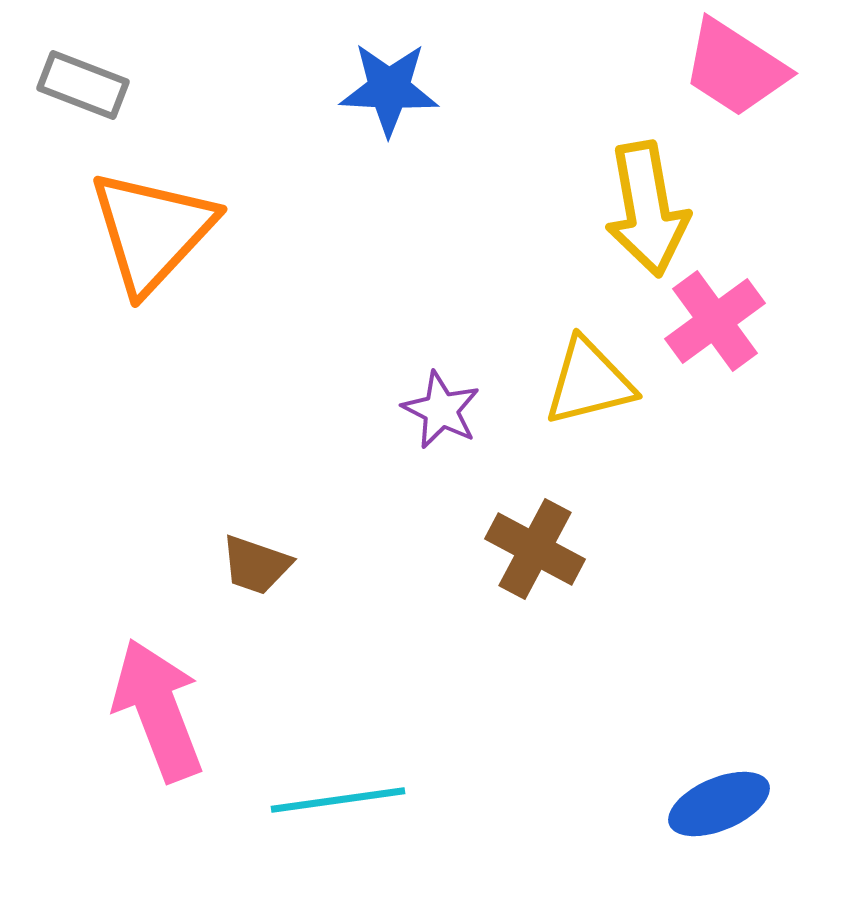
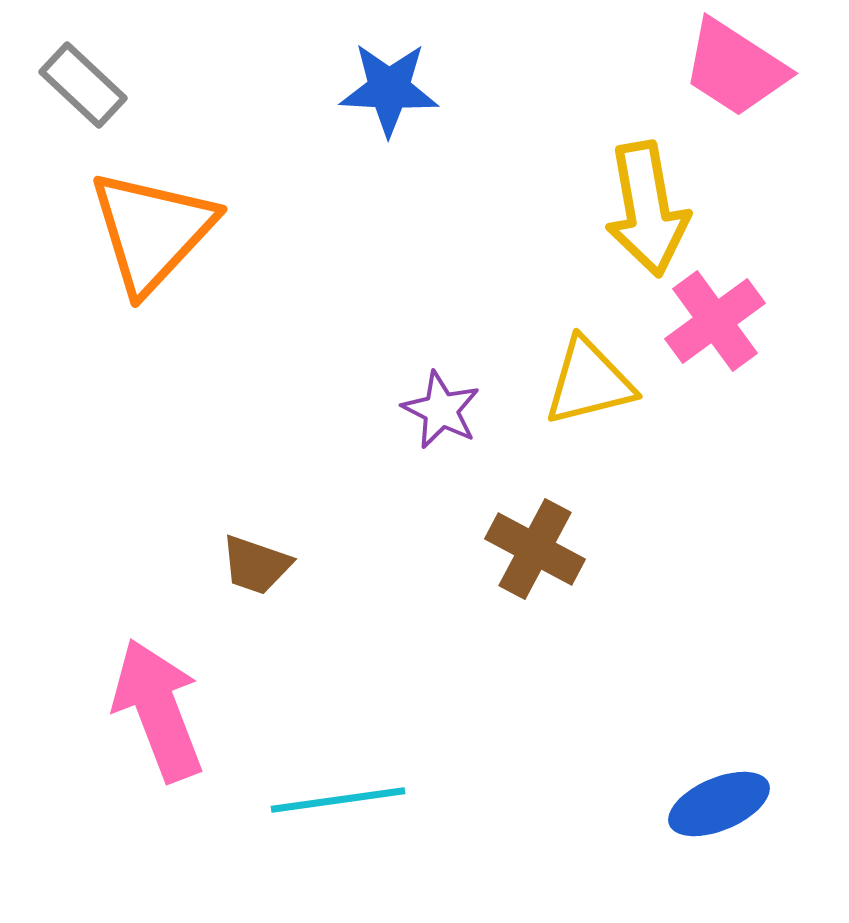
gray rectangle: rotated 22 degrees clockwise
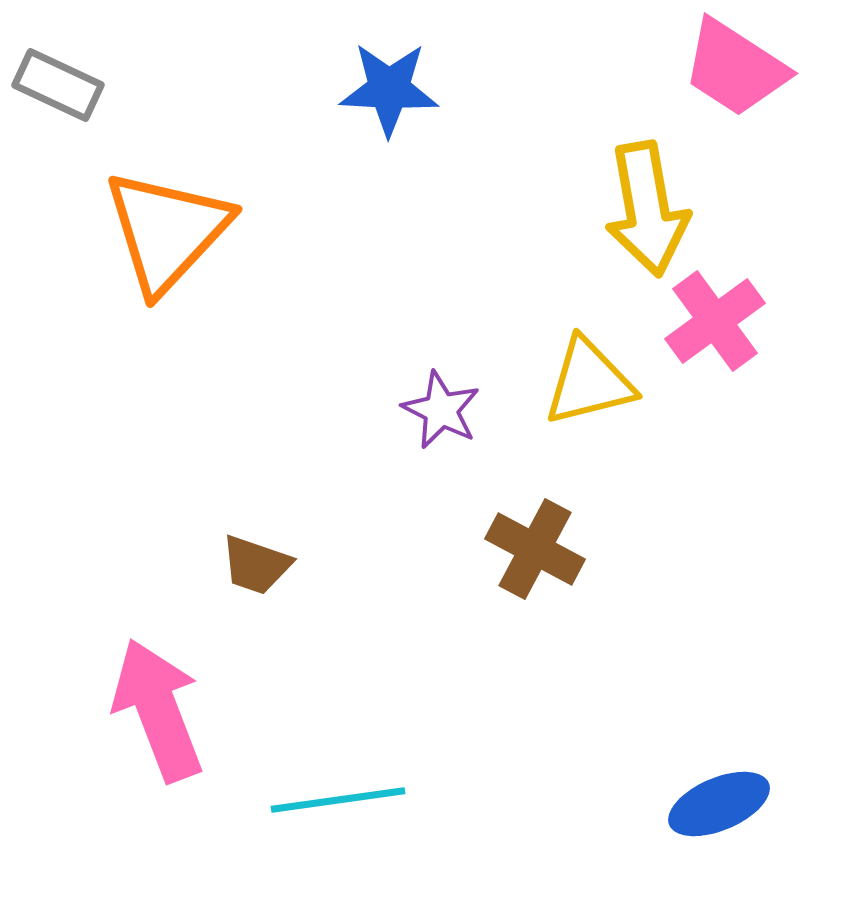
gray rectangle: moved 25 px left; rotated 18 degrees counterclockwise
orange triangle: moved 15 px right
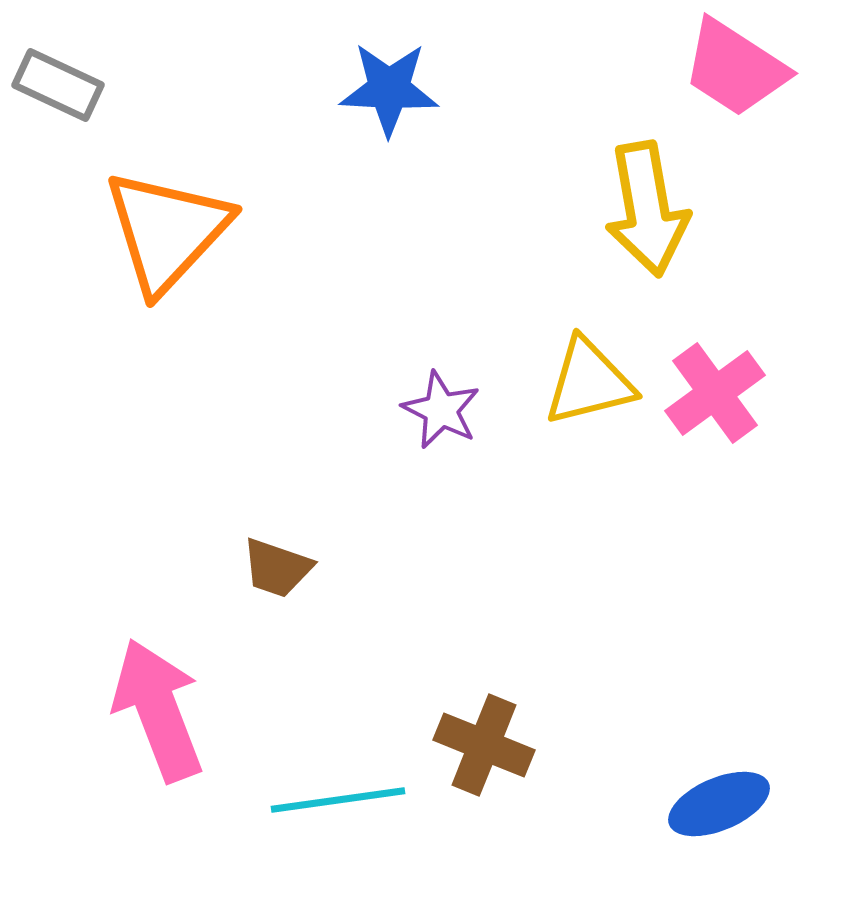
pink cross: moved 72 px down
brown cross: moved 51 px left, 196 px down; rotated 6 degrees counterclockwise
brown trapezoid: moved 21 px right, 3 px down
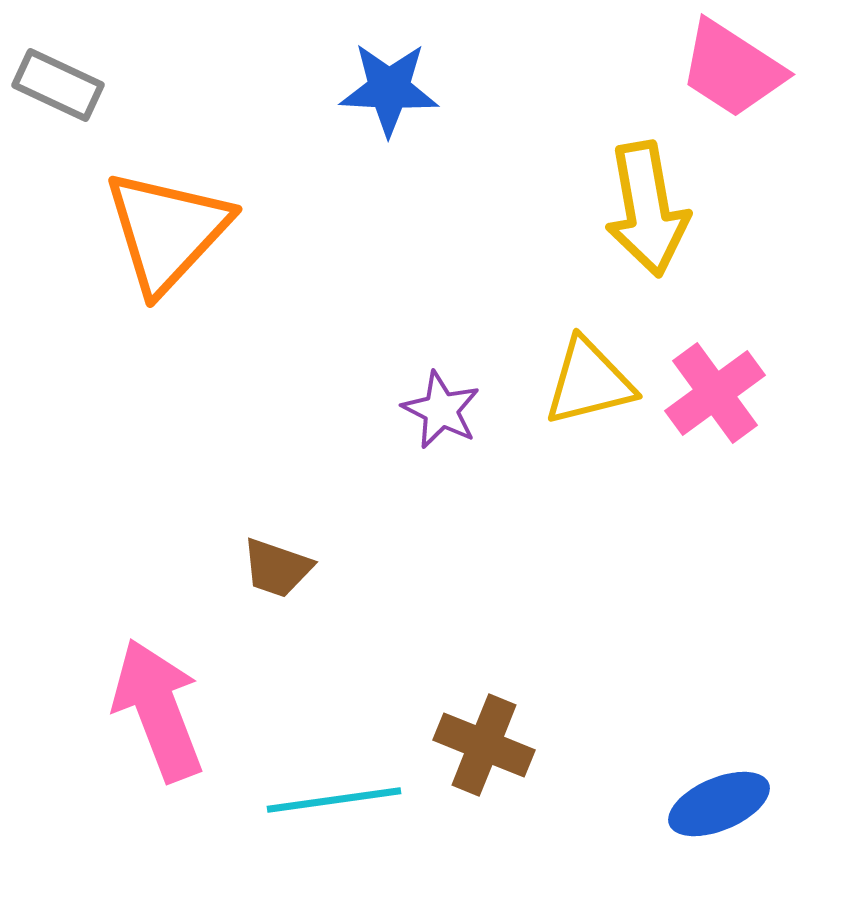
pink trapezoid: moved 3 px left, 1 px down
cyan line: moved 4 px left
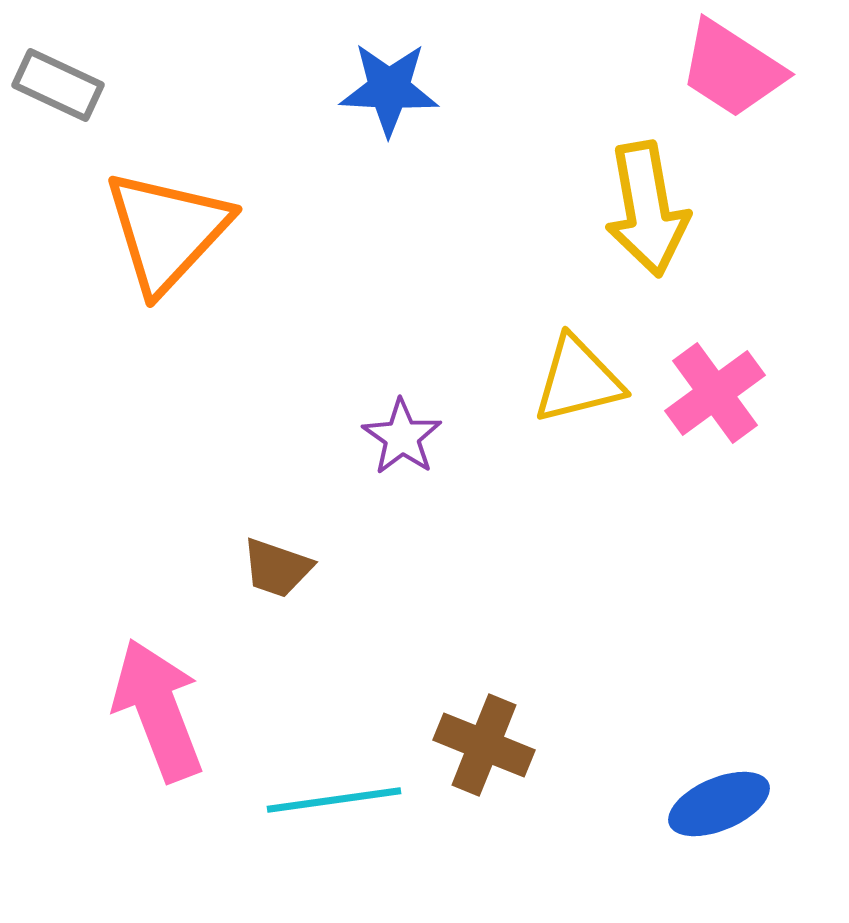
yellow triangle: moved 11 px left, 2 px up
purple star: moved 39 px left, 27 px down; rotated 8 degrees clockwise
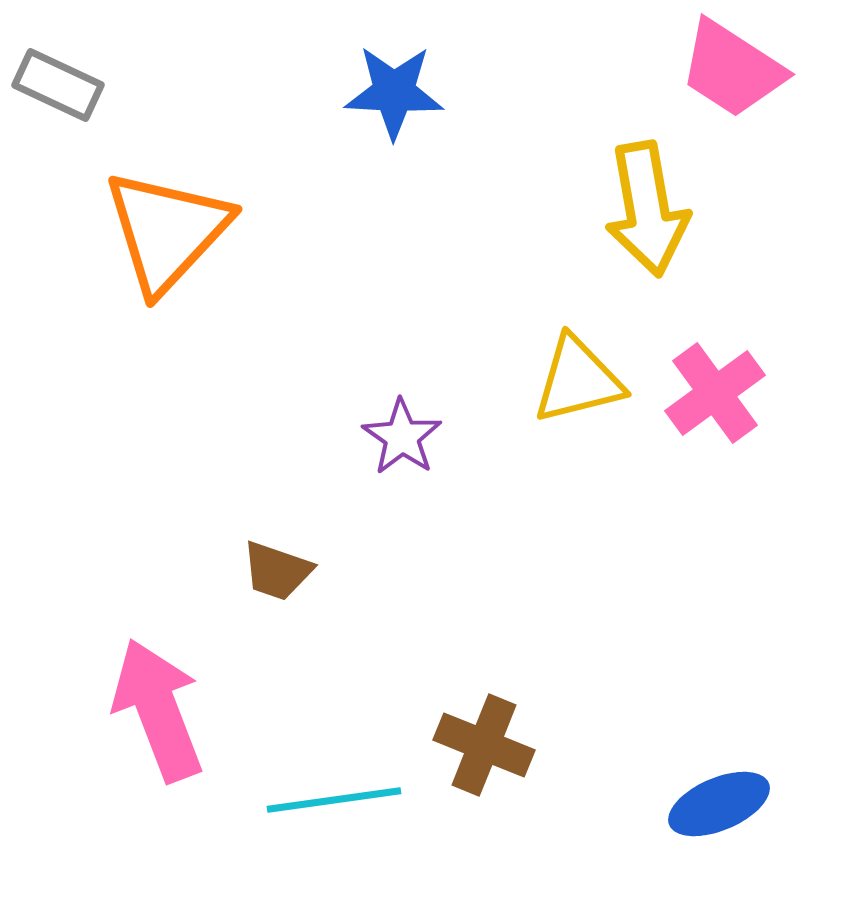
blue star: moved 5 px right, 3 px down
brown trapezoid: moved 3 px down
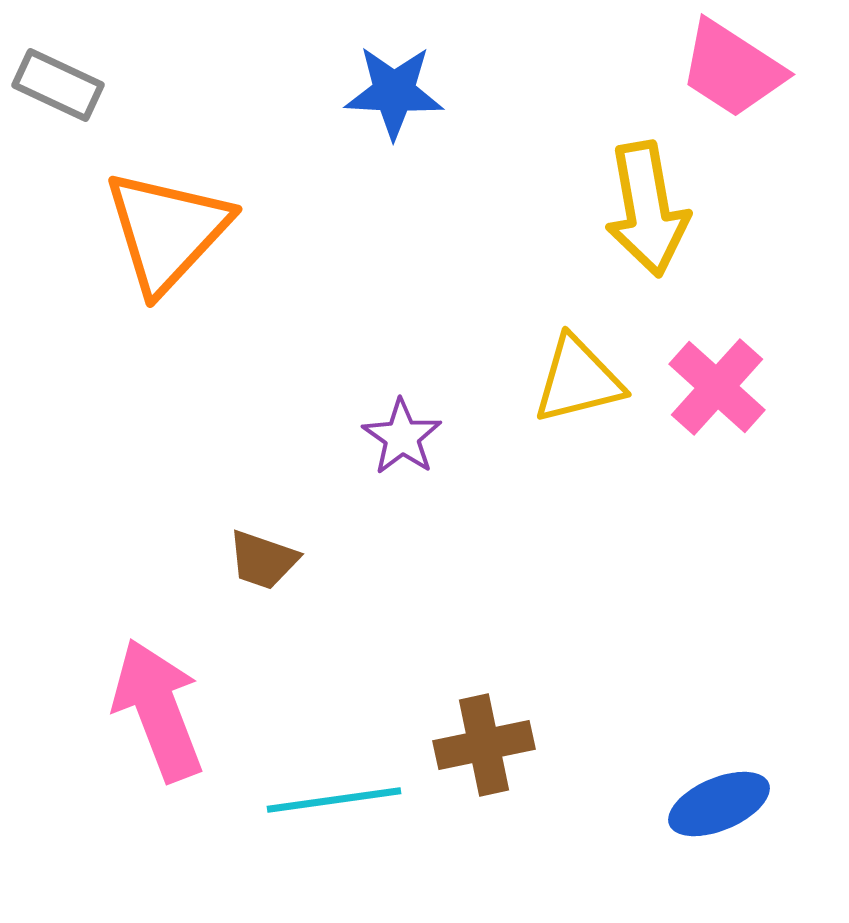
pink cross: moved 2 px right, 6 px up; rotated 12 degrees counterclockwise
brown trapezoid: moved 14 px left, 11 px up
brown cross: rotated 34 degrees counterclockwise
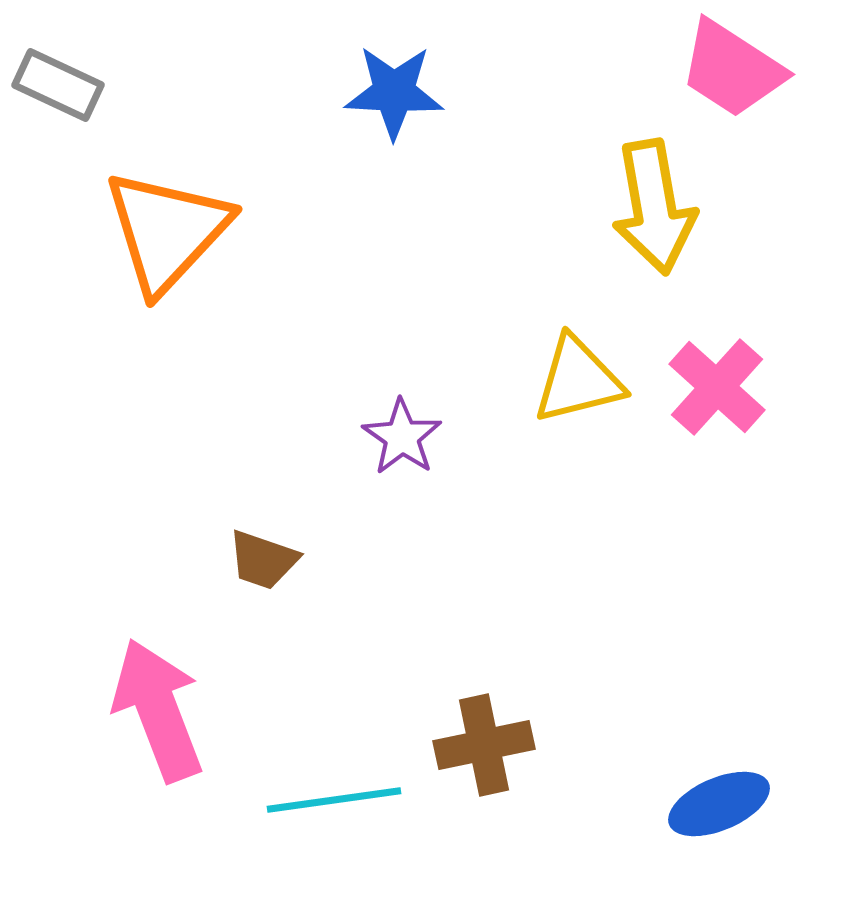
yellow arrow: moved 7 px right, 2 px up
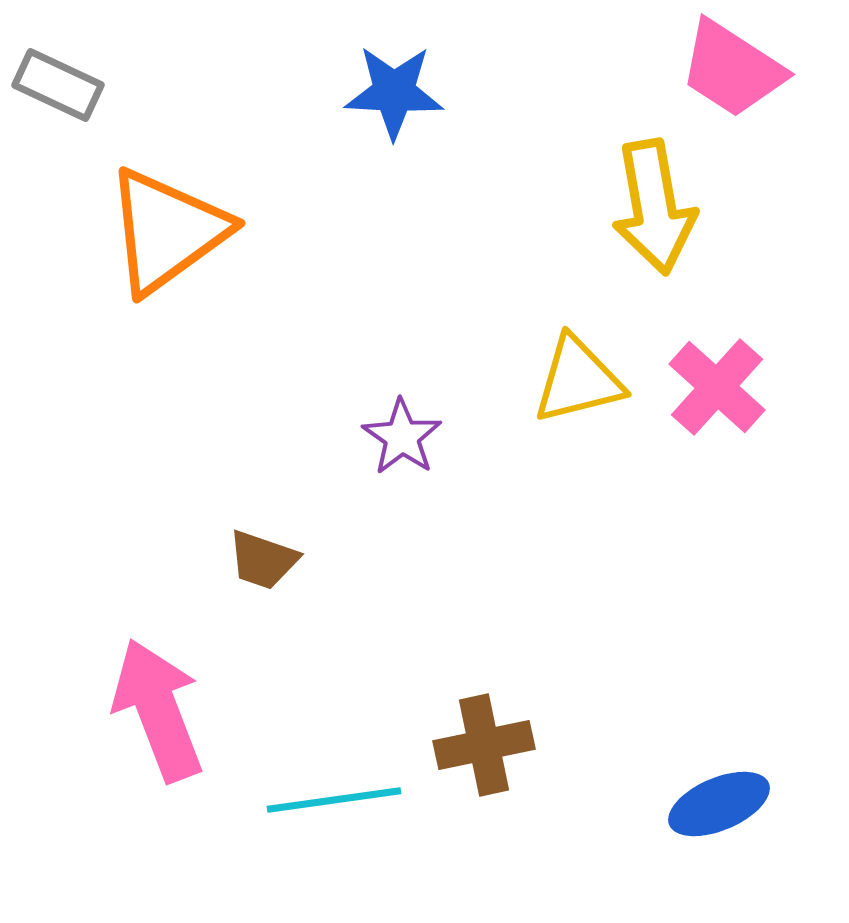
orange triangle: rotated 11 degrees clockwise
